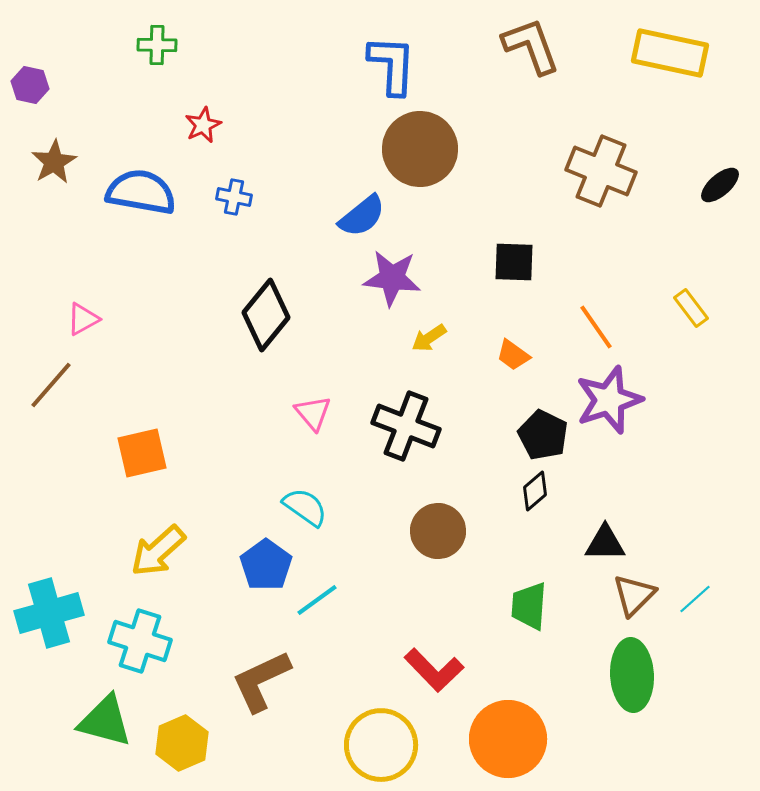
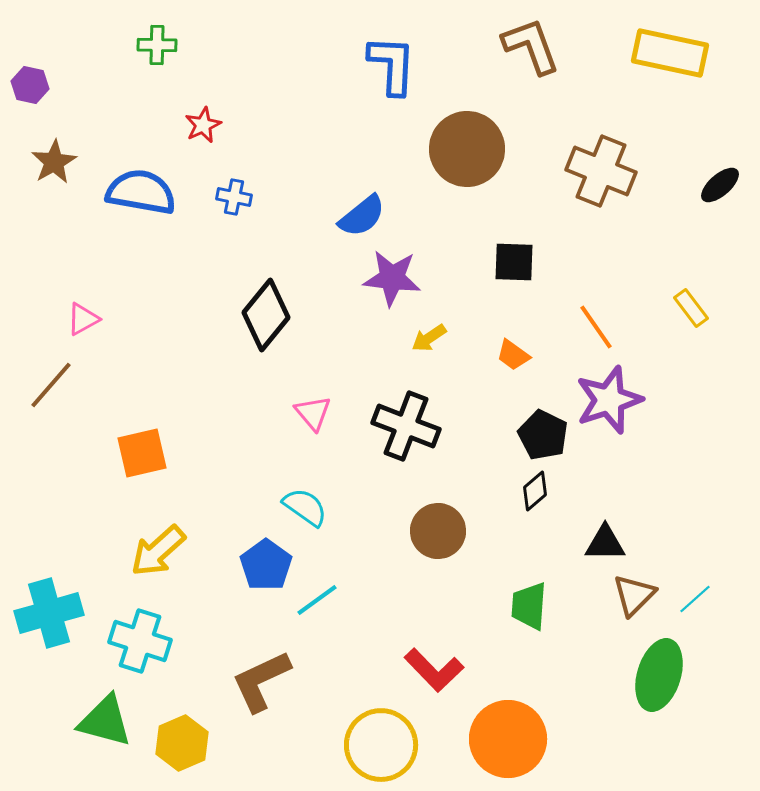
brown circle at (420, 149): moved 47 px right
green ellipse at (632, 675): moved 27 px right; rotated 20 degrees clockwise
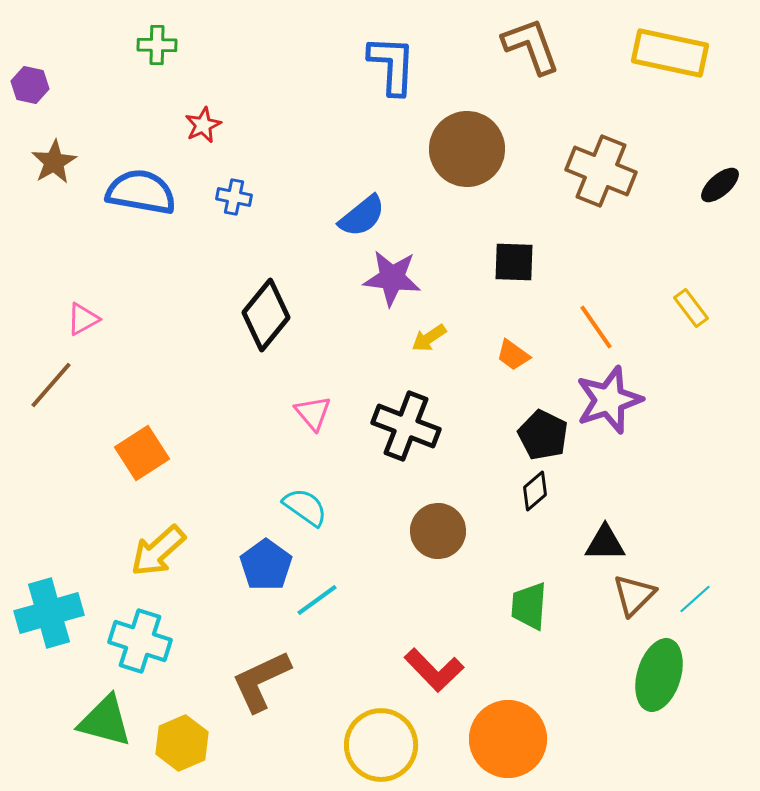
orange square at (142, 453): rotated 20 degrees counterclockwise
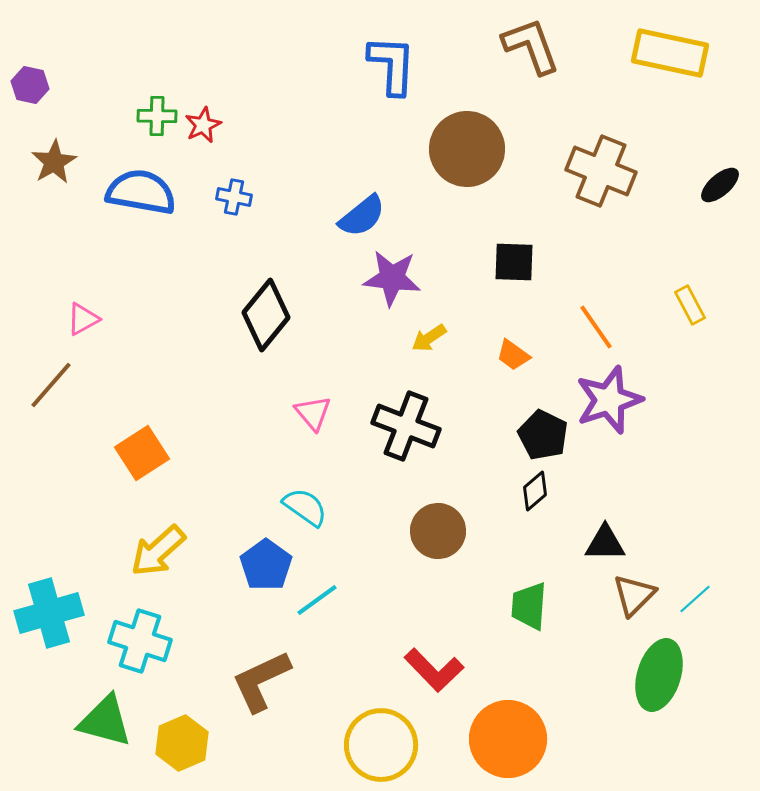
green cross at (157, 45): moved 71 px down
yellow rectangle at (691, 308): moved 1 px left, 3 px up; rotated 9 degrees clockwise
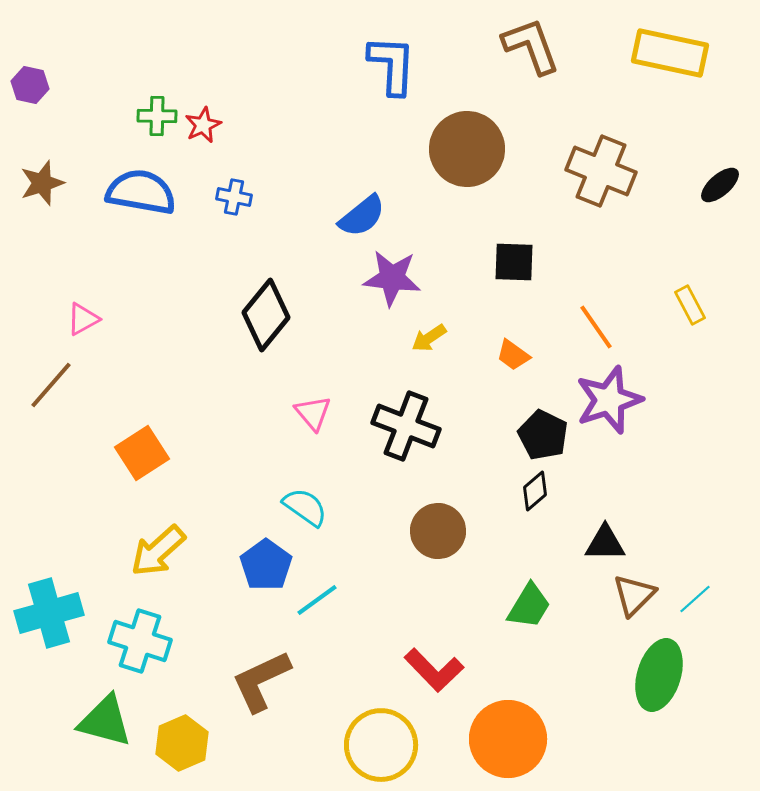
brown star at (54, 162): moved 12 px left, 21 px down; rotated 12 degrees clockwise
green trapezoid at (529, 606): rotated 153 degrees counterclockwise
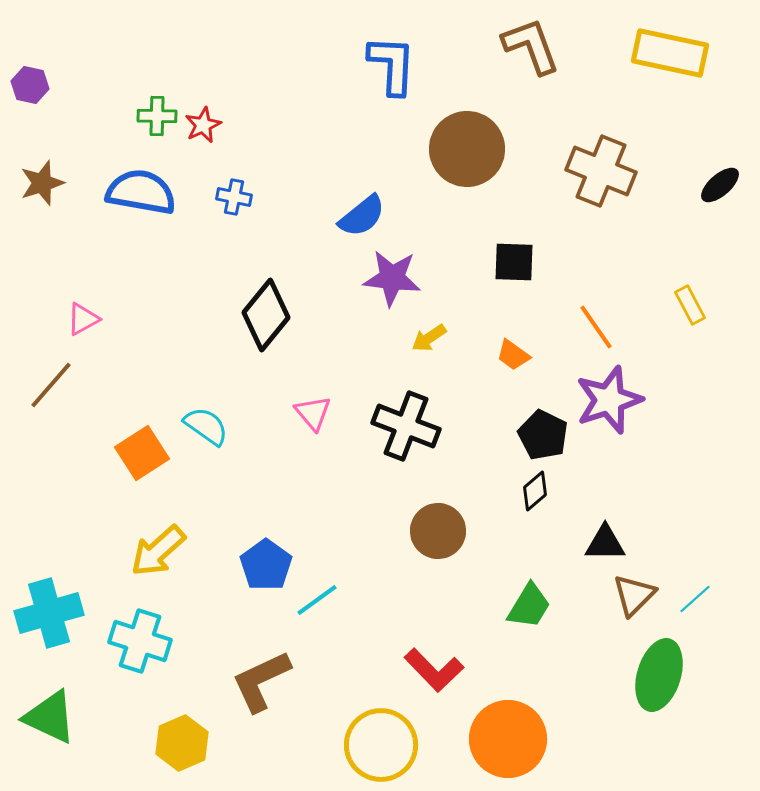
cyan semicircle at (305, 507): moved 99 px left, 81 px up
green triangle at (105, 721): moved 55 px left, 4 px up; rotated 10 degrees clockwise
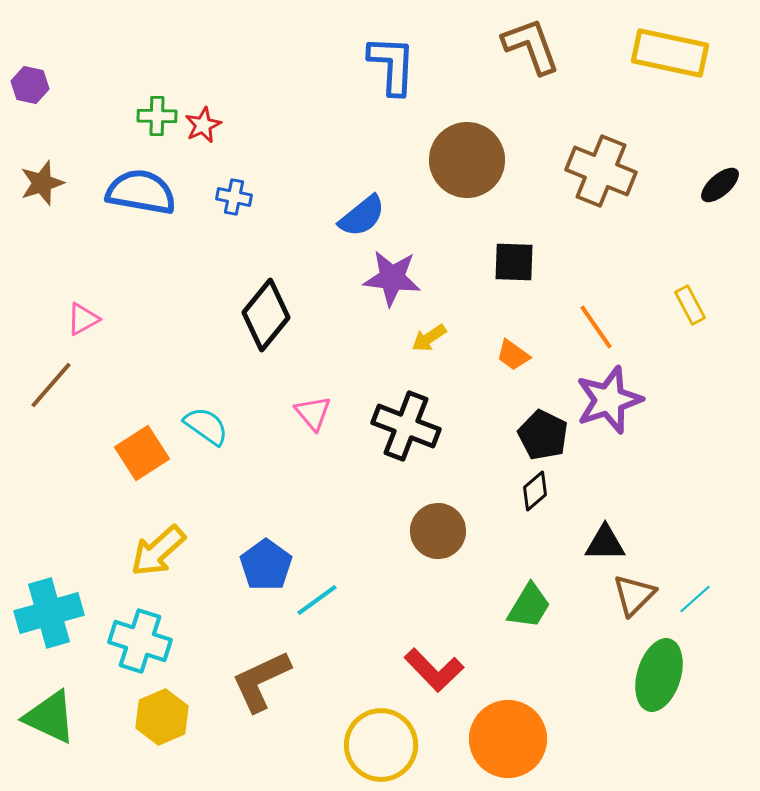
brown circle at (467, 149): moved 11 px down
yellow hexagon at (182, 743): moved 20 px left, 26 px up
